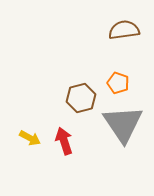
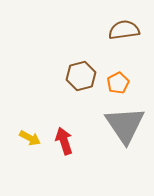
orange pentagon: rotated 25 degrees clockwise
brown hexagon: moved 22 px up
gray triangle: moved 2 px right, 1 px down
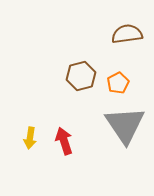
brown semicircle: moved 3 px right, 4 px down
yellow arrow: rotated 70 degrees clockwise
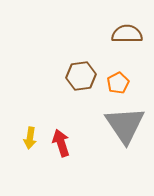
brown semicircle: rotated 8 degrees clockwise
brown hexagon: rotated 8 degrees clockwise
red arrow: moved 3 px left, 2 px down
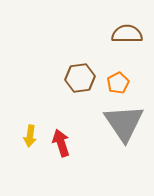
brown hexagon: moved 1 px left, 2 px down
gray triangle: moved 1 px left, 2 px up
yellow arrow: moved 2 px up
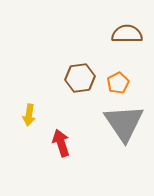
yellow arrow: moved 1 px left, 21 px up
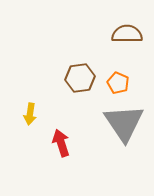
orange pentagon: rotated 20 degrees counterclockwise
yellow arrow: moved 1 px right, 1 px up
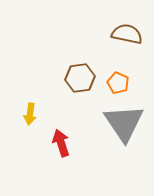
brown semicircle: rotated 12 degrees clockwise
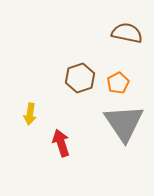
brown semicircle: moved 1 px up
brown hexagon: rotated 12 degrees counterclockwise
orange pentagon: rotated 20 degrees clockwise
